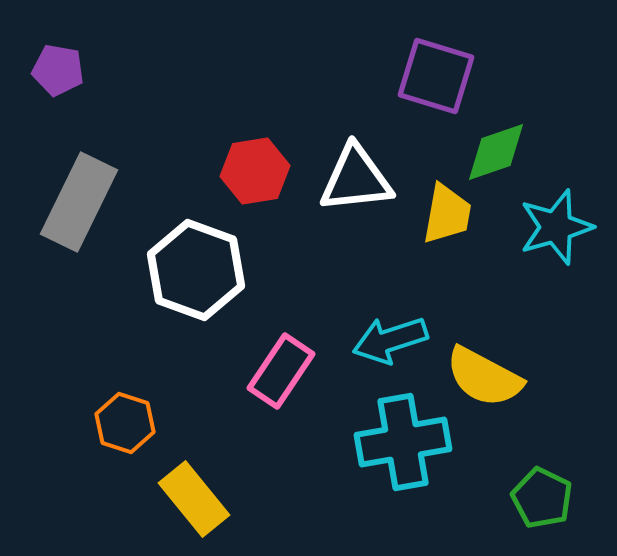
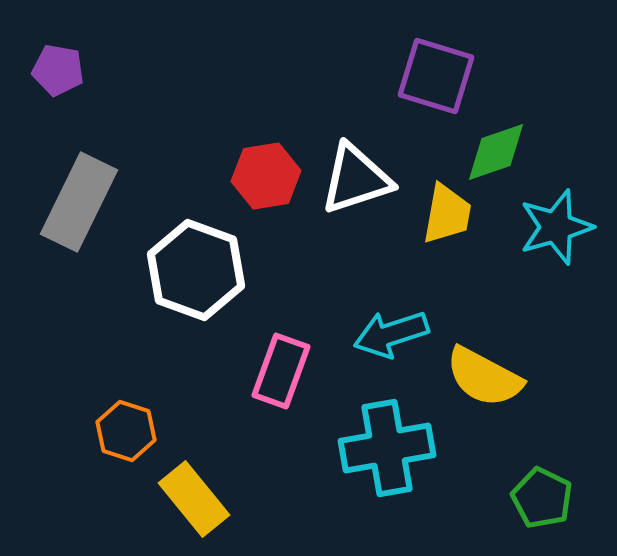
red hexagon: moved 11 px right, 5 px down
white triangle: rotated 12 degrees counterclockwise
cyan arrow: moved 1 px right, 6 px up
pink rectangle: rotated 14 degrees counterclockwise
orange hexagon: moved 1 px right, 8 px down
cyan cross: moved 16 px left, 6 px down
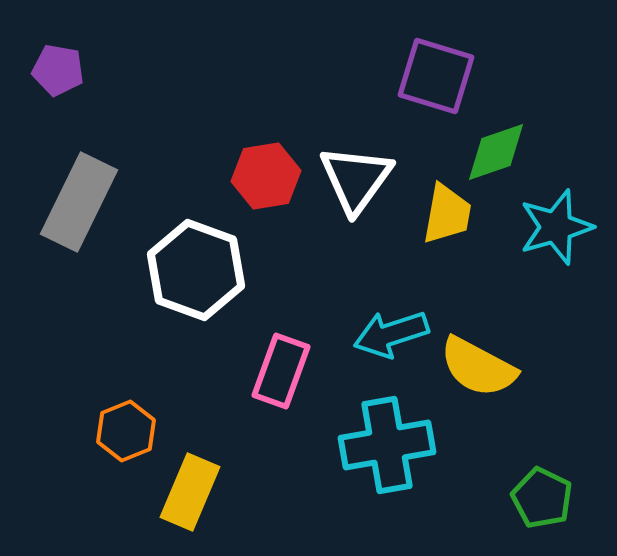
white triangle: rotated 36 degrees counterclockwise
yellow semicircle: moved 6 px left, 10 px up
orange hexagon: rotated 20 degrees clockwise
cyan cross: moved 3 px up
yellow rectangle: moved 4 px left, 7 px up; rotated 62 degrees clockwise
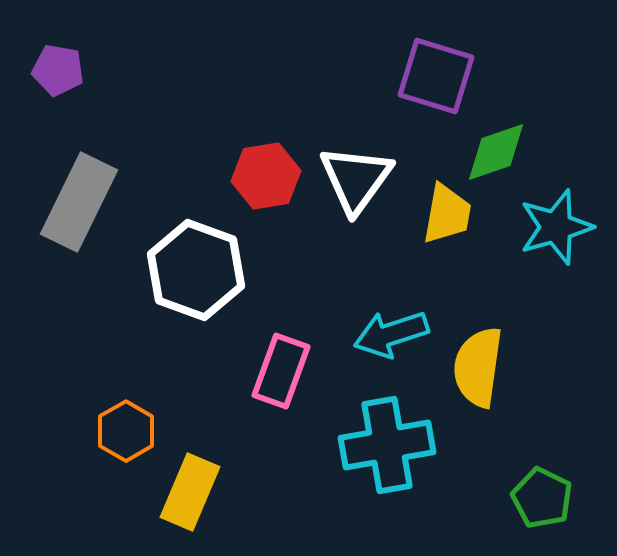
yellow semicircle: rotated 70 degrees clockwise
orange hexagon: rotated 8 degrees counterclockwise
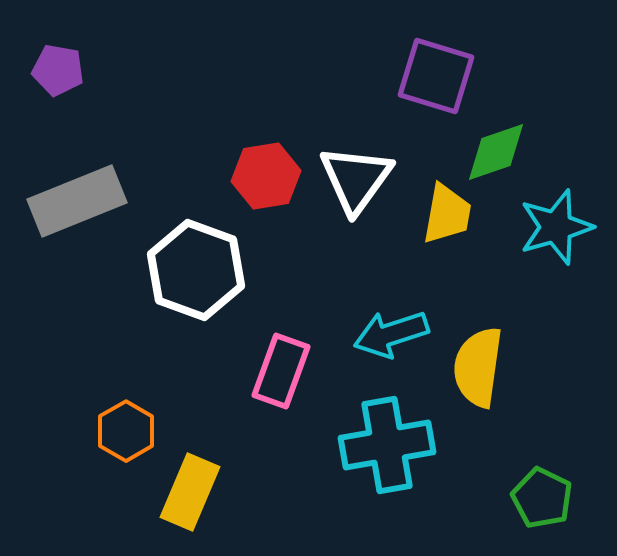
gray rectangle: moved 2 px left, 1 px up; rotated 42 degrees clockwise
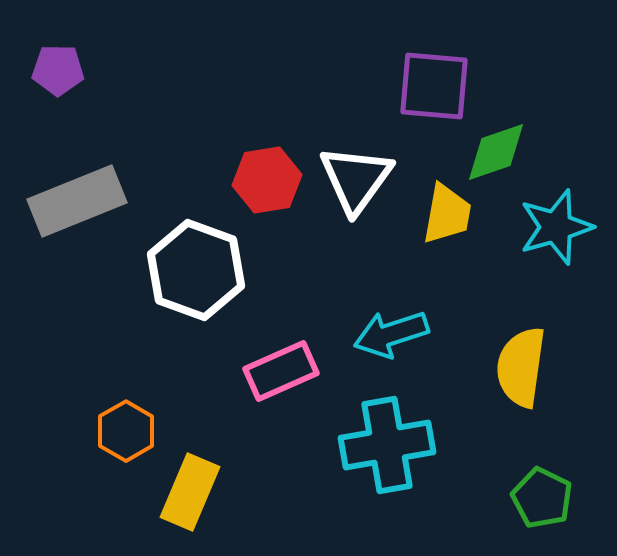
purple pentagon: rotated 9 degrees counterclockwise
purple square: moved 2 px left, 10 px down; rotated 12 degrees counterclockwise
red hexagon: moved 1 px right, 4 px down
yellow semicircle: moved 43 px right
pink rectangle: rotated 46 degrees clockwise
